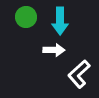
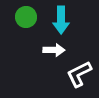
cyan arrow: moved 1 px right, 1 px up
white L-shape: rotated 16 degrees clockwise
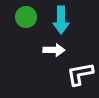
white L-shape: moved 1 px right; rotated 16 degrees clockwise
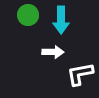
green circle: moved 2 px right, 2 px up
white arrow: moved 1 px left, 2 px down
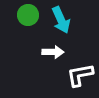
cyan arrow: rotated 24 degrees counterclockwise
white L-shape: moved 1 px down
